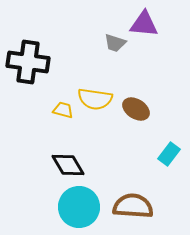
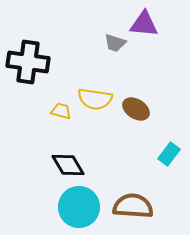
yellow trapezoid: moved 2 px left, 1 px down
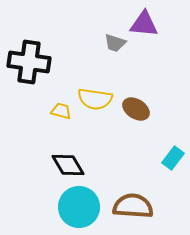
black cross: moved 1 px right
cyan rectangle: moved 4 px right, 4 px down
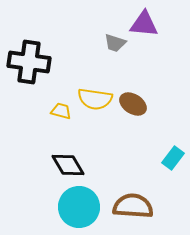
brown ellipse: moved 3 px left, 5 px up
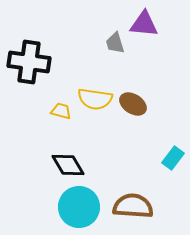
gray trapezoid: rotated 55 degrees clockwise
